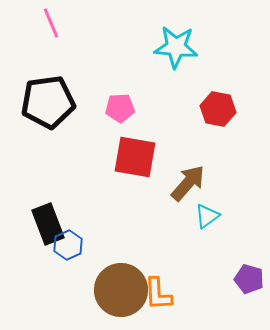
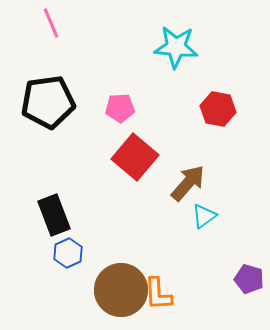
red square: rotated 30 degrees clockwise
cyan triangle: moved 3 px left
black rectangle: moved 6 px right, 9 px up
blue hexagon: moved 8 px down
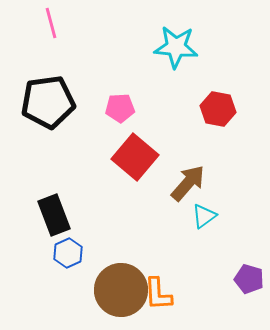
pink line: rotated 8 degrees clockwise
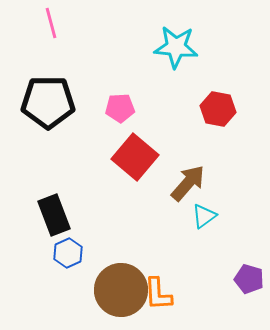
black pentagon: rotated 8 degrees clockwise
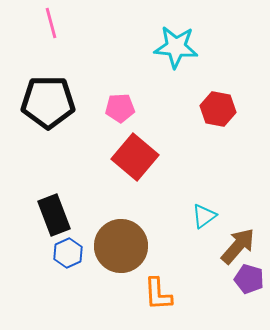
brown arrow: moved 50 px right, 63 px down
brown circle: moved 44 px up
